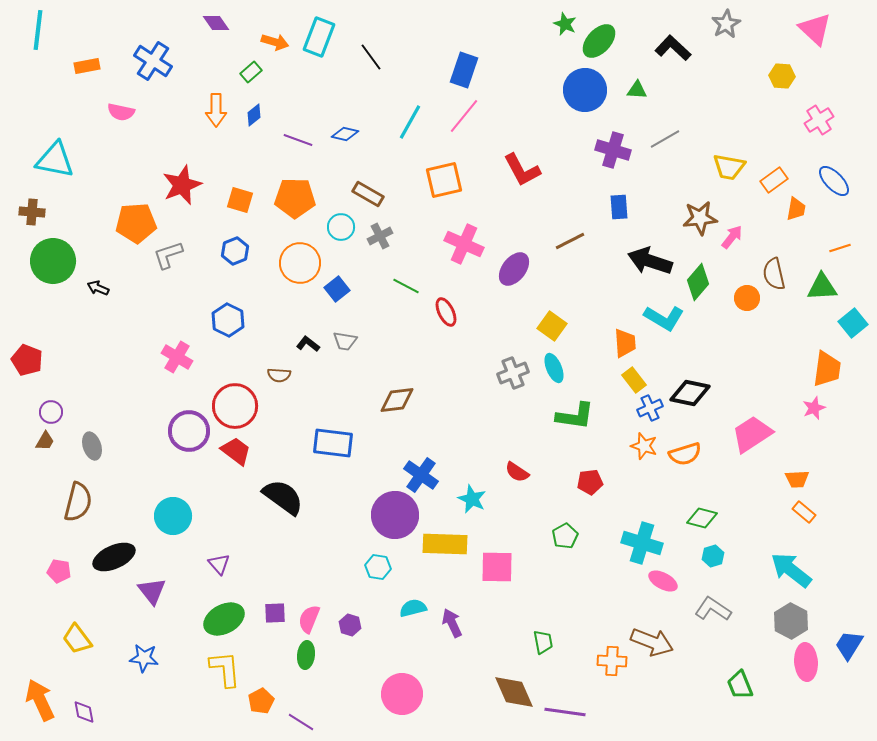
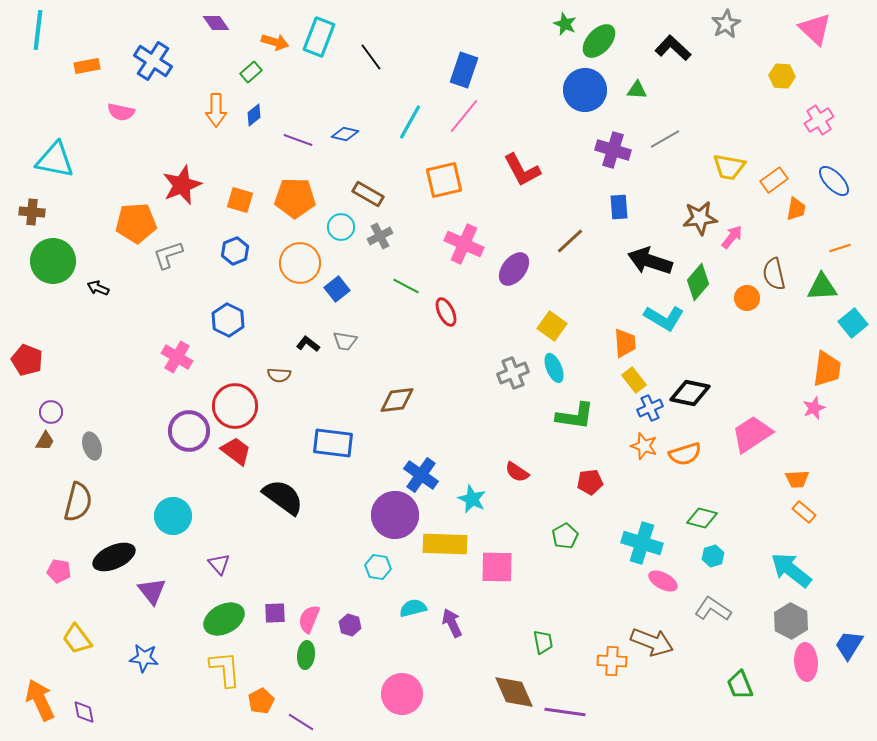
brown line at (570, 241): rotated 16 degrees counterclockwise
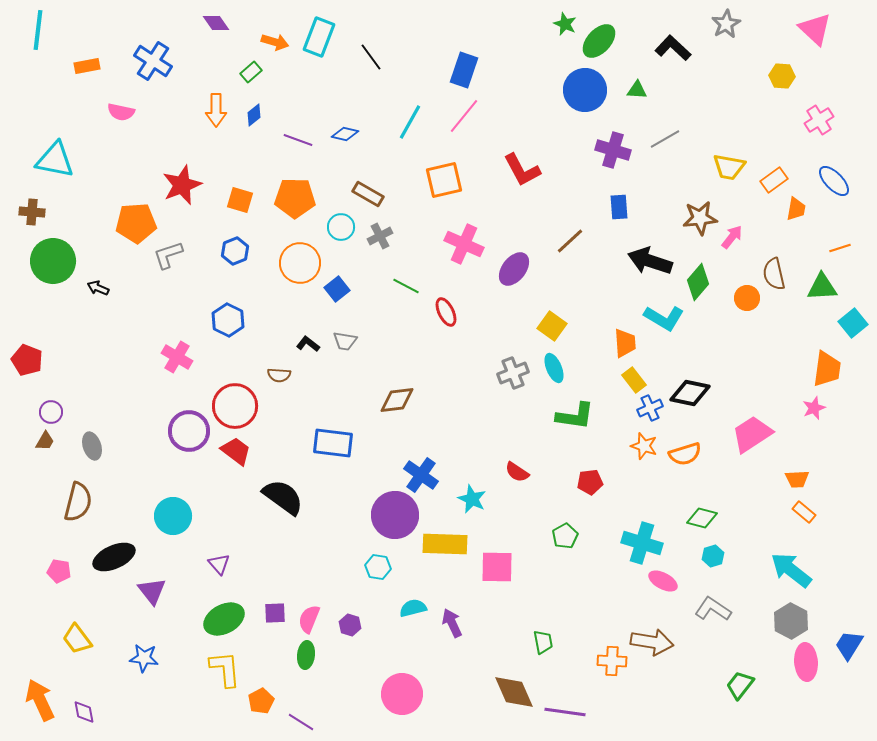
brown arrow at (652, 642): rotated 12 degrees counterclockwise
green trapezoid at (740, 685): rotated 60 degrees clockwise
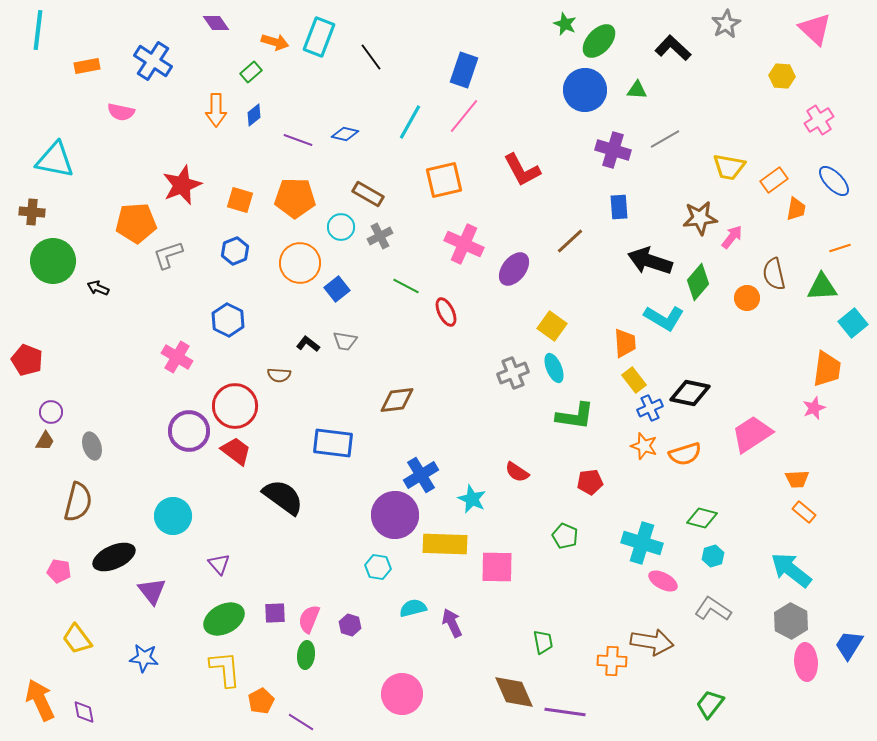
blue cross at (421, 475): rotated 24 degrees clockwise
green pentagon at (565, 536): rotated 20 degrees counterclockwise
green trapezoid at (740, 685): moved 30 px left, 19 px down
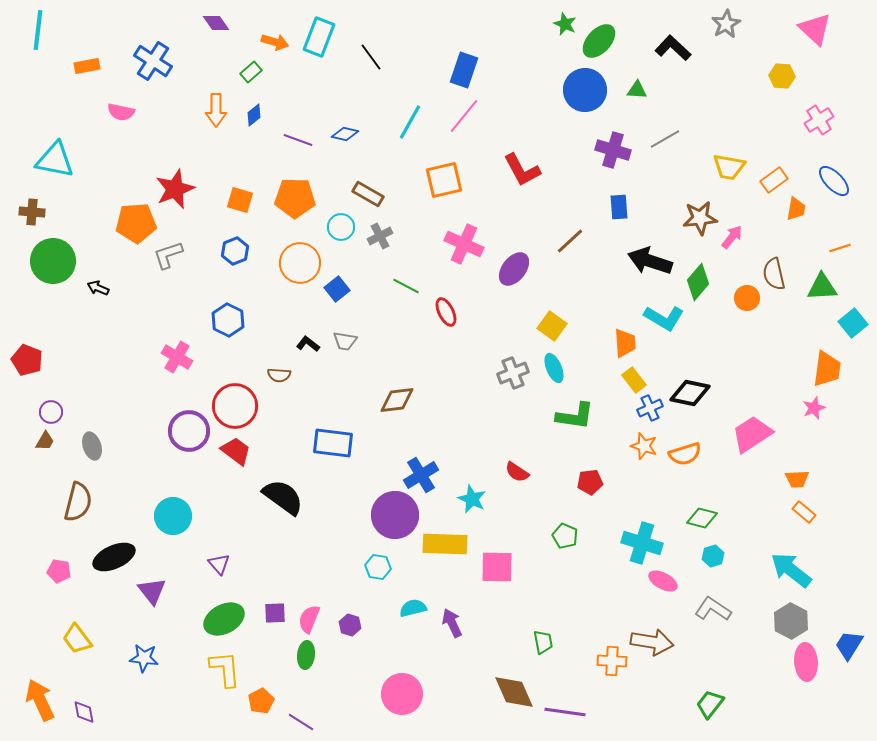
red star at (182, 185): moved 7 px left, 4 px down
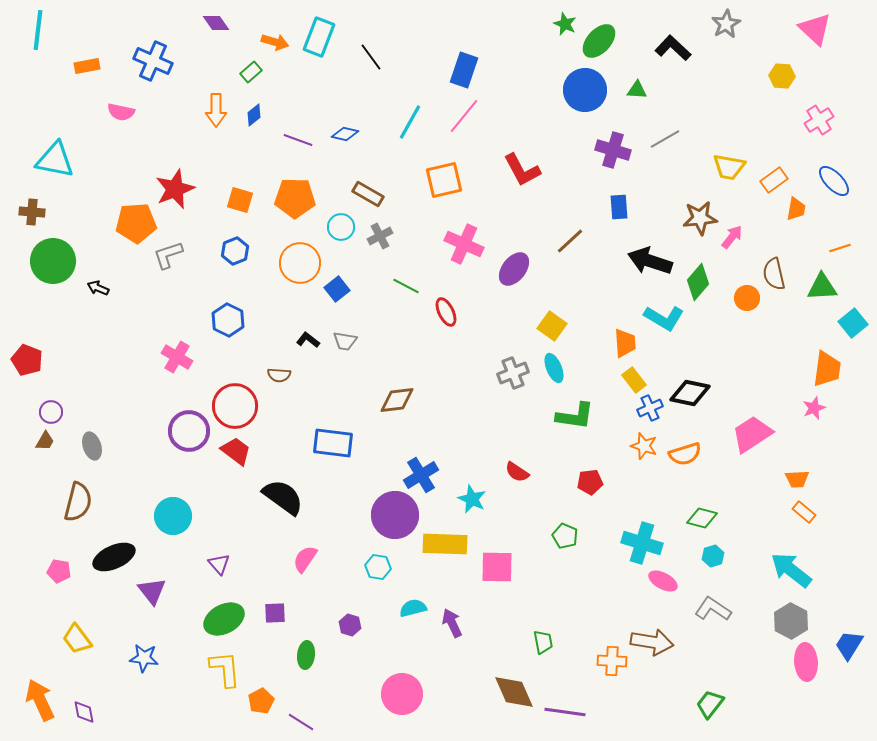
blue cross at (153, 61): rotated 9 degrees counterclockwise
black L-shape at (308, 344): moved 4 px up
pink semicircle at (309, 619): moved 4 px left, 60 px up; rotated 12 degrees clockwise
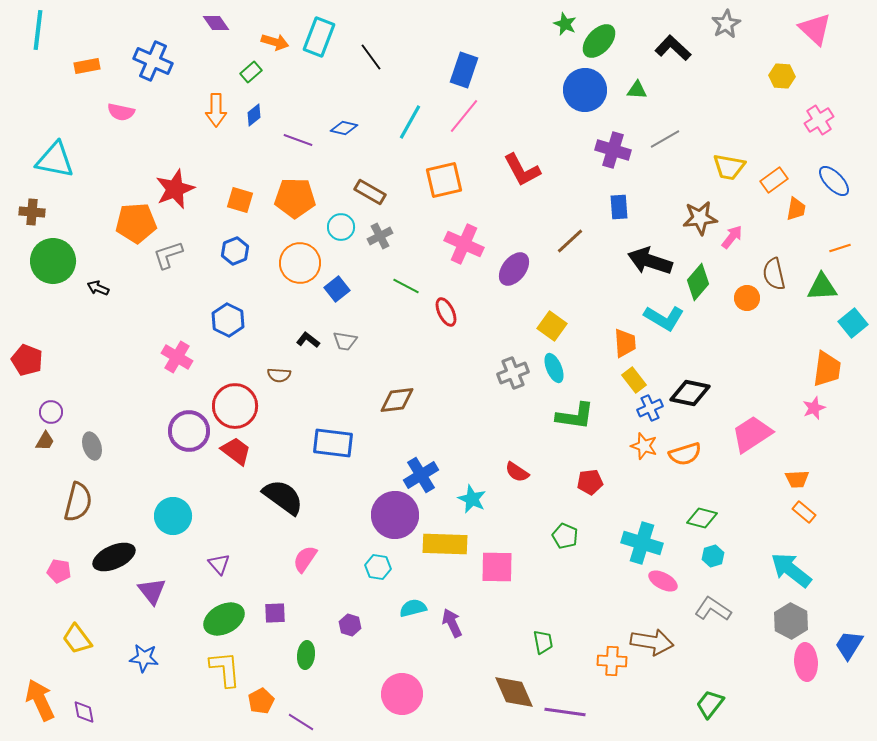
blue diamond at (345, 134): moved 1 px left, 6 px up
brown rectangle at (368, 194): moved 2 px right, 2 px up
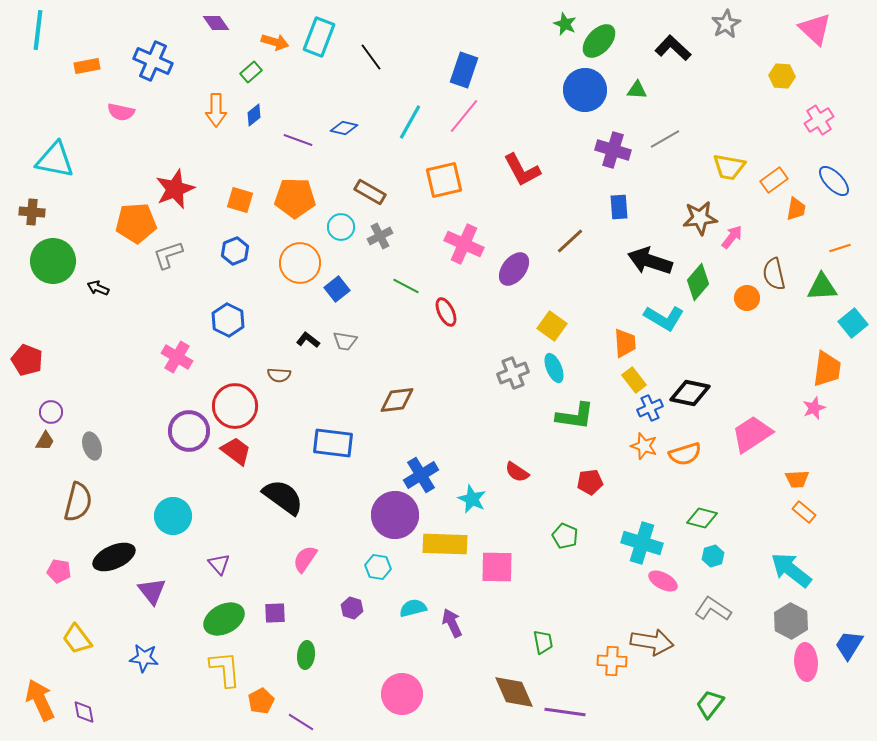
purple hexagon at (350, 625): moved 2 px right, 17 px up
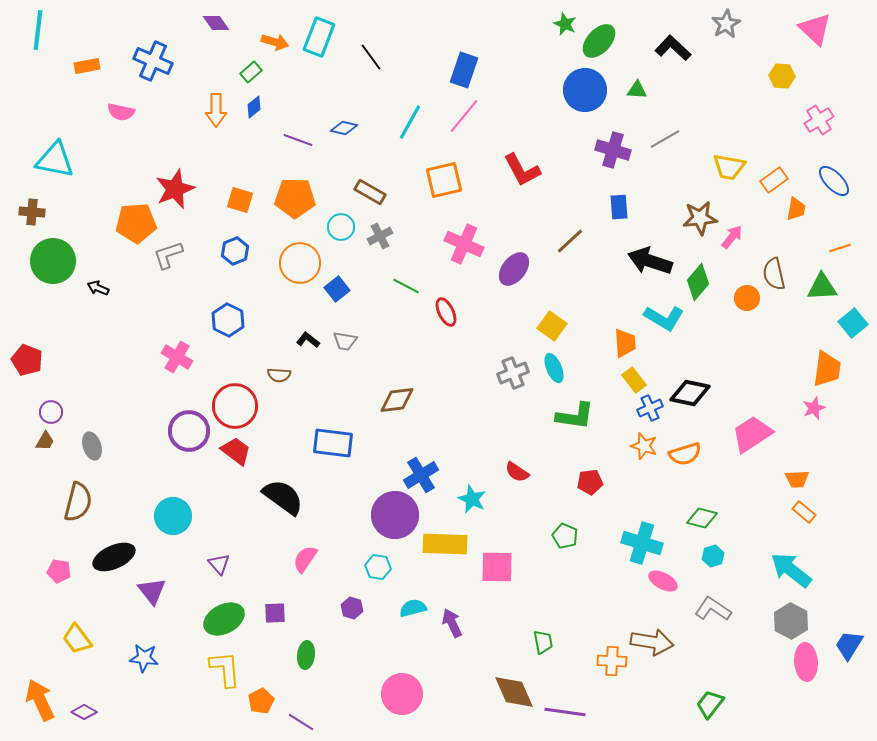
blue diamond at (254, 115): moved 8 px up
purple diamond at (84, 712): rotated 50 degrees counterclockwise
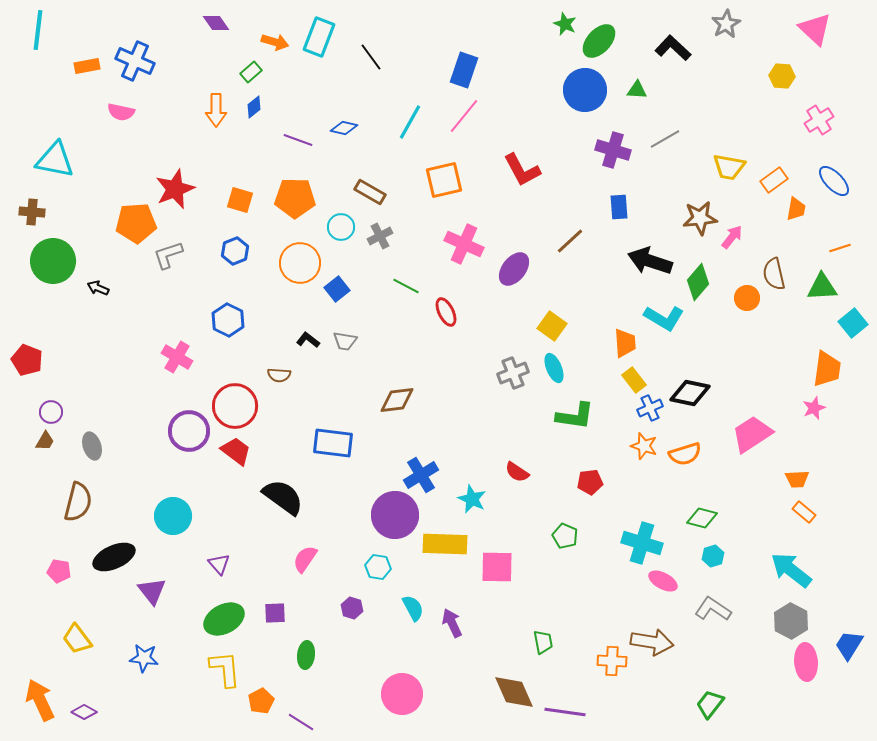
blue cross at (153, 61): moved 18 px left
cyan semicircle at (413, 608): rotated 76 degrees clockwise
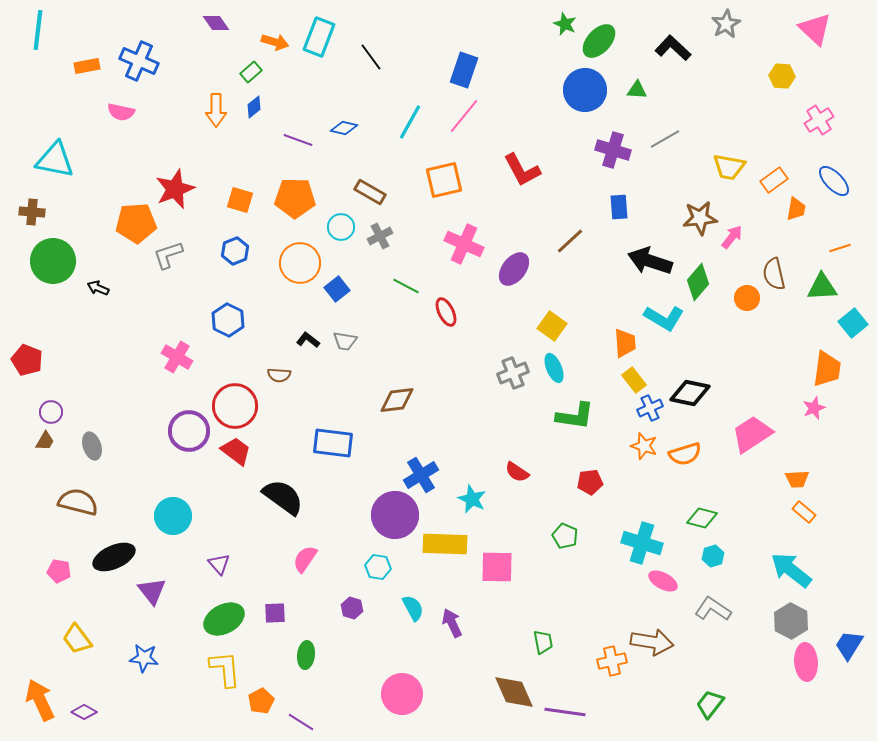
blue cross at (135, 61): moved 4 px right
brown semicircle at (78, 502): rotated 90 degrees counterclockwise
orange cross at (612, 661): rotated 16 degrees counterclockwise
